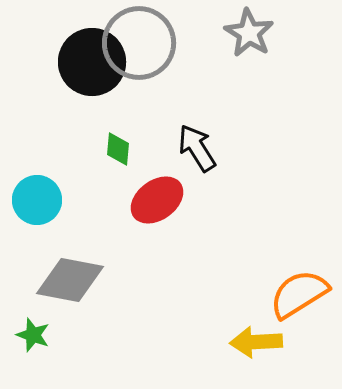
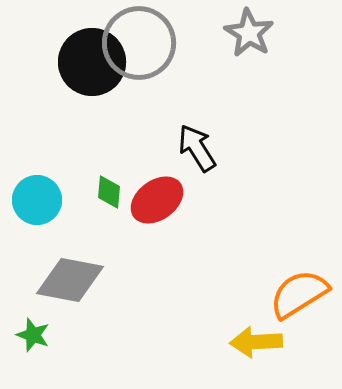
green diamond: moved 9 px left, 43 px down
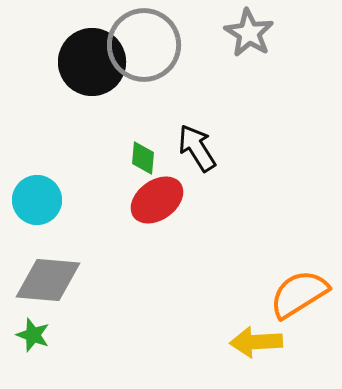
gray circle: moved 5 px right, 2 px down
green diamond: moved 34 px right, 34 px up
gray diamond: moved 22 px left; rotated 6 degrees counterclockwise
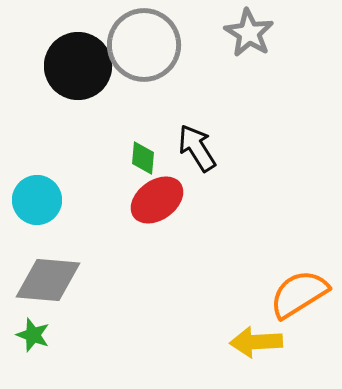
black circle: moved 14 px left, 4 px down
